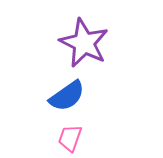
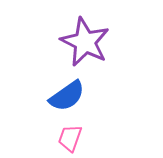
purple star: moved 1 px right, 1 px up
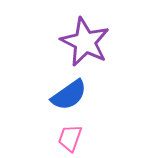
blue semicircle: moved 2 px right, 1 px up
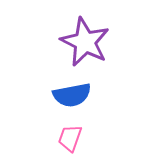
blue semicircle: moved 3 px right; rotated 24 degrees clockwise
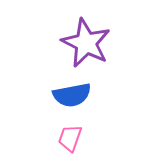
purple star: moved 1 px right, 1 px down
